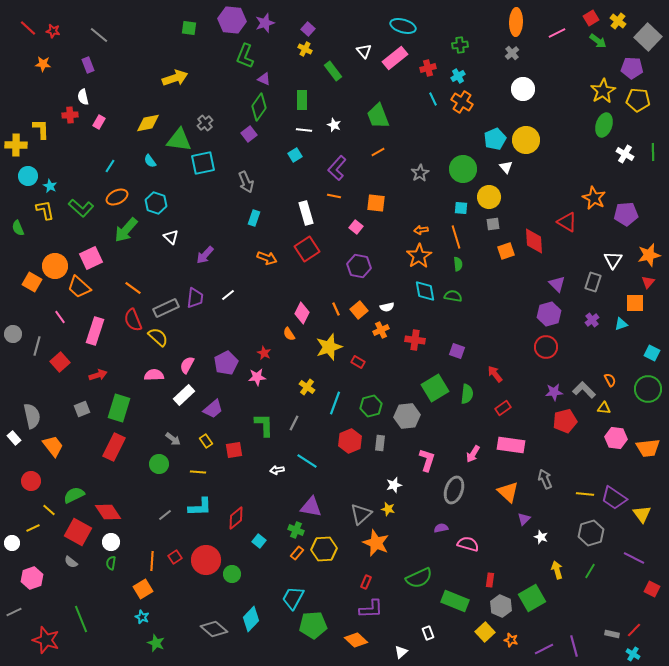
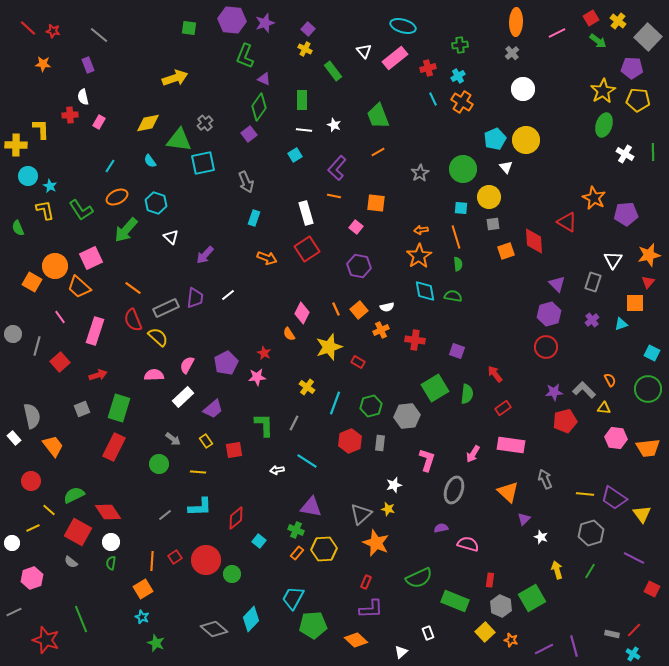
green L-shape at (81, 208): moved 2 px down; rotated 15 degrees clockwise
white rectangle at (184, 395): moved 1 px left, 2 px down
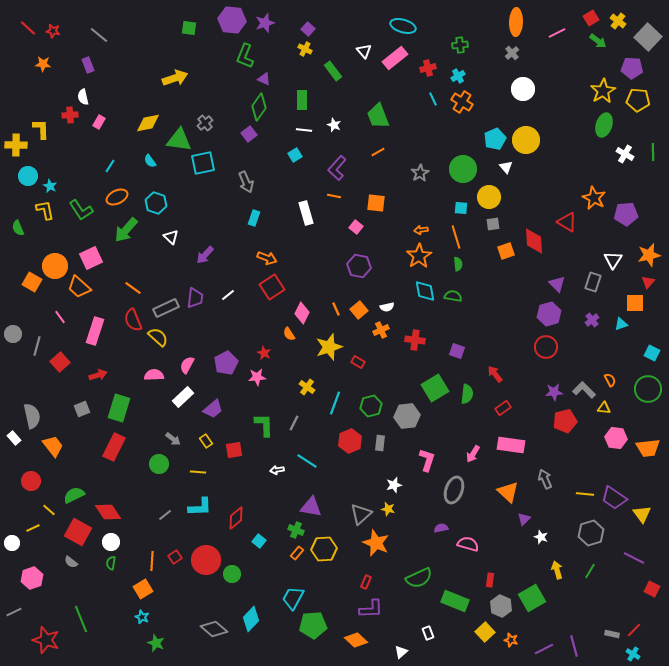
red square at (307, 249): moved 35 px left, 38 px down
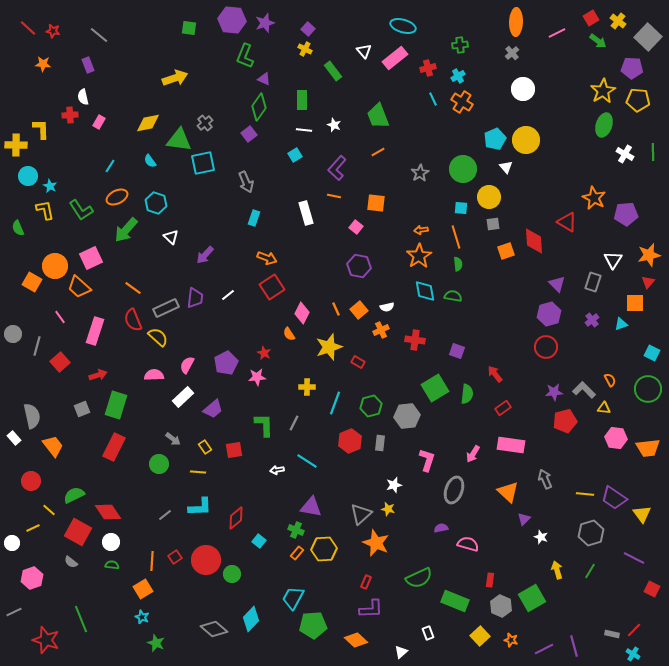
yellow cross at (307, 387): rotated 35 degrees counterclockwise
green rectangle at (119, 408): moved 3 px left, 3 px up
yellow rectangle at (206, 441): moved 1 px left, 6 px down
green semicircle at (111, 563): moved 1 px right, 2 px down; rotated 88 degrees clockwise
yellow square at (485, 632): moved 5 px left, 4 px down
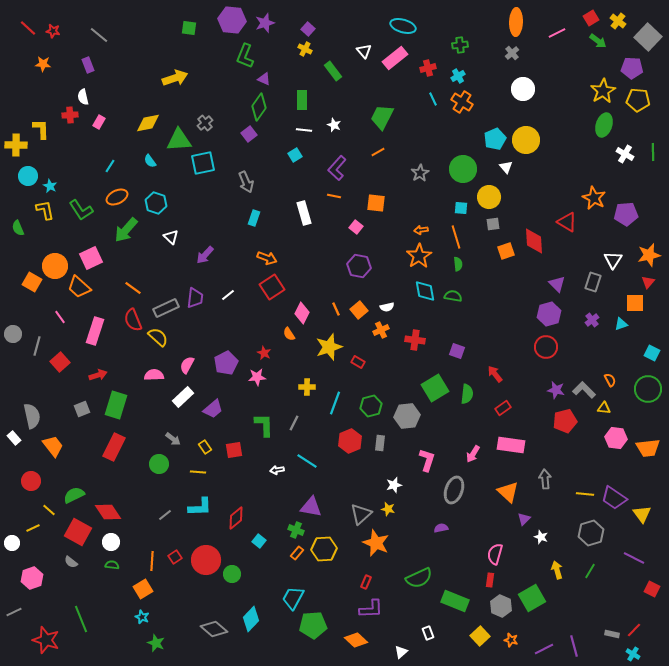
green trapezoid at (378, 116): moved 4 px right, 1 px down; rotated 48 degrees clockwise
green triangle at (179, 140): rotated 12 degrees counterclockwise
white rectangle at (306, 213): moved 2 px left
purple star at (554, 392): moved 2 px right, 2 px up; rotated 18 degrees clockwise
gray arrow at (545, 479): rotated 18 degrees clockwise
pink semicircle at (468, 544): moved 27 px right, 10 px down; rotated 90 degrees counterclockwise
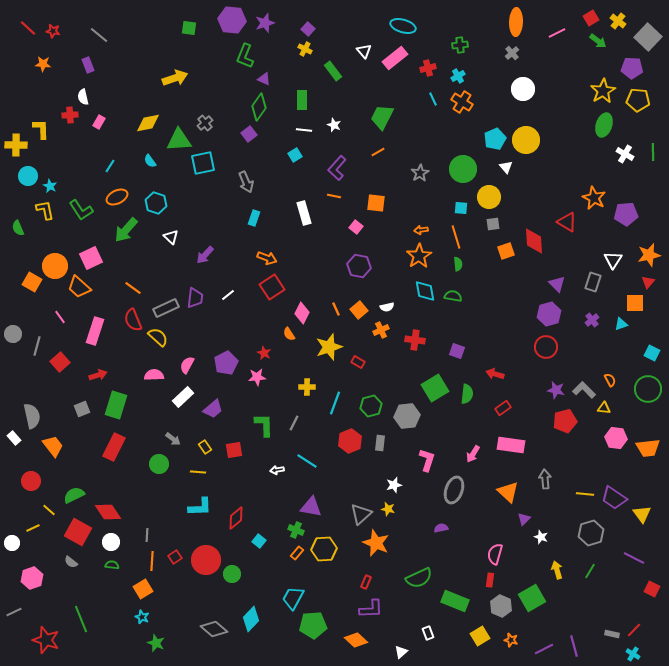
red arrow at (495, 374): rotated 36 degrees counterclockwise
gray line at (165, 515): moved 18 px left, 20 px down; rotated 48 degrees counterclockwise
yellow square at (480, 636): rotated 12 degrees clockwise
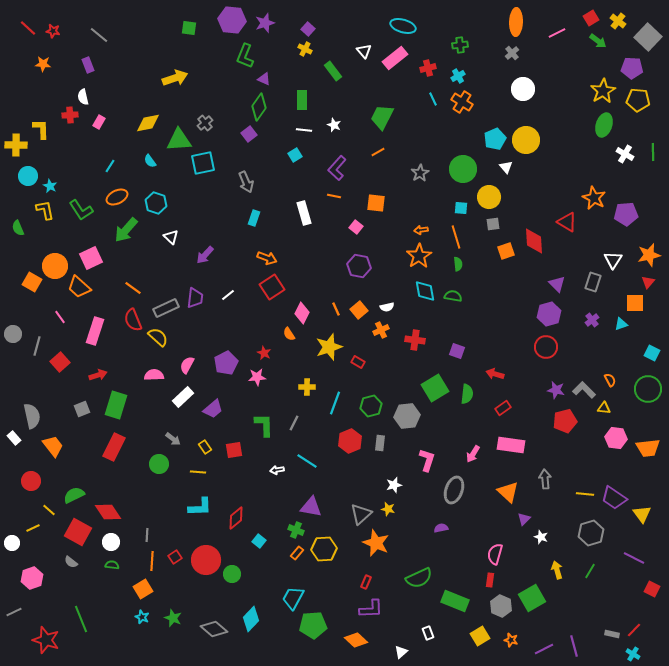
green star at (156, 643): moved 17 px right, 25 px up
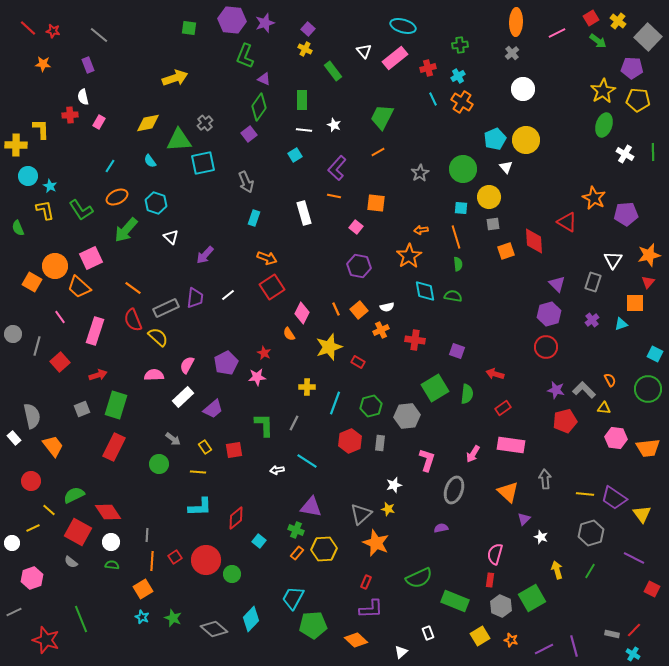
orange star at (419, 256): moved 10 px left
cyan square at (652, 353): moved 3 px right, 1 px down
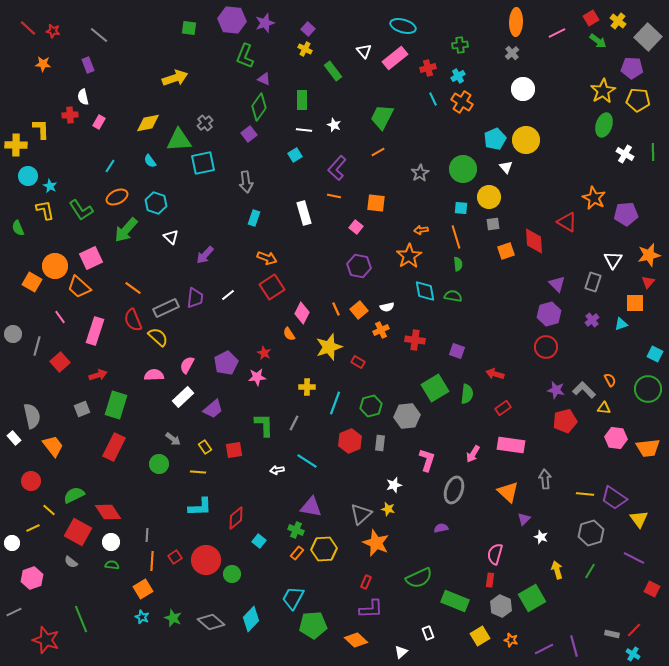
gray arrow at (246, 182): rotated 15 degrees clockwise
yellow triangle at (642, 514): moved 3 px left, 5 px down
gray diamond at (214, 629): moved 3 px left, 7 px up
